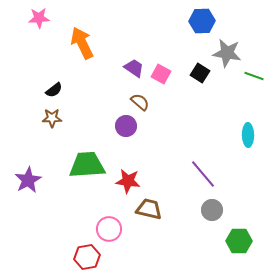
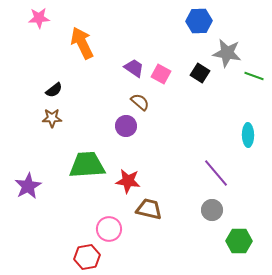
blue hexagon: moved 3 px left
purple line: moved 13 px right, 1 px up
purple star: moved 6 px down
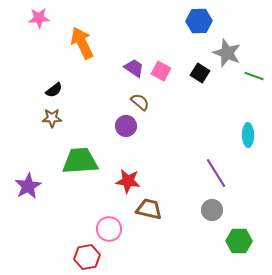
gray star: rotated 12 degrees clockwise
pink square: moved 3 px up
green trapezoid: moved 7 px left, 4 px up
purple line: rotated 8 degrees clockwise
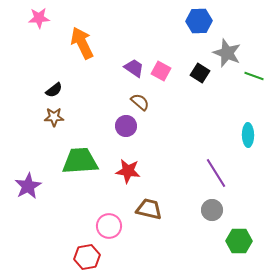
brown star: moved 2 px right, 1 px up
red star: moved 10 px up
pink circle: moved 3 px up
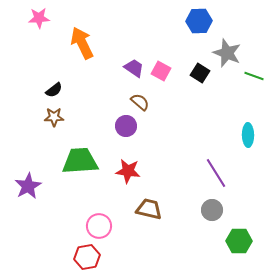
pink circle: moved 10 px left
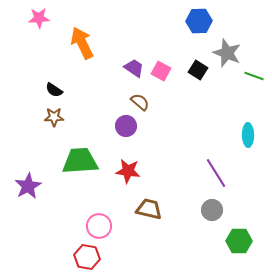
black square: moved 2 px left, 3 px up
black semicircle: rotated 72 degrees clockwise
red hexagon: rotated 20 degrees clockwise
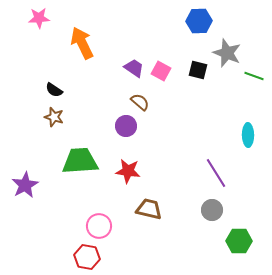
black square: rotated 18 degrees counterclockwise
brown star: rotated 18 degrees clockwise
purple star: moved 3 px left, 1 px up
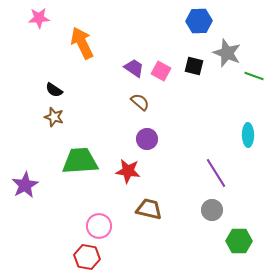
black square: moved 4 px left, 4 px up
purple circle: moved 21 px right, 13 px down
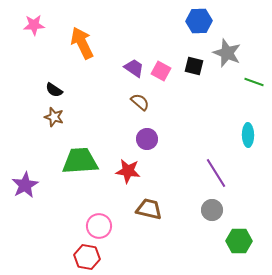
pink star: moved 5 px left, 7 px down
green line: moved 6 px down
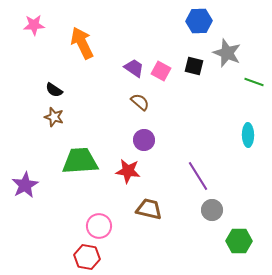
purple circle: moved 3 px left, 1 px down
purple line: moved 18 px left, 3 px down
